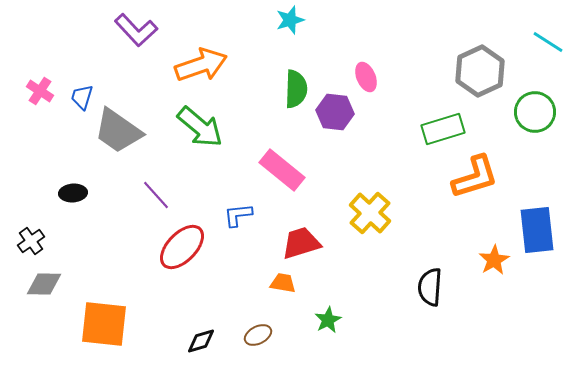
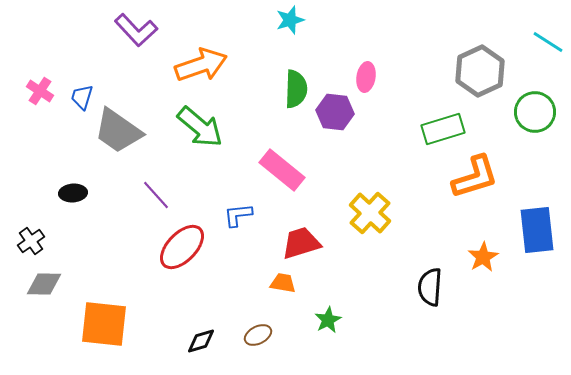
pink ellipse: rotated 32 degrees clockwise
orange star: moved 11 px left, 3 px up
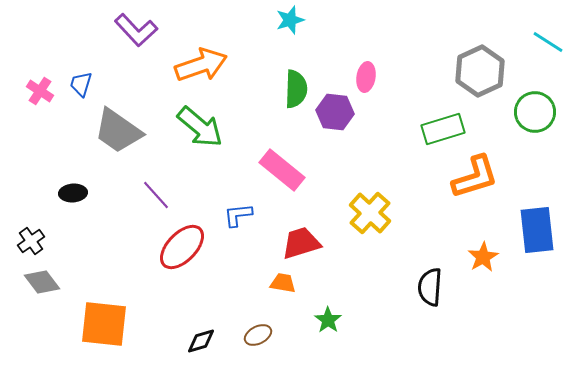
blue trapezoid: moved 1 px left, 13 px up
gray diamond: moved 2 px left, 2 px up; rotated 51 degrees clockwise
green star: rotated 8 degrees counterclockwise
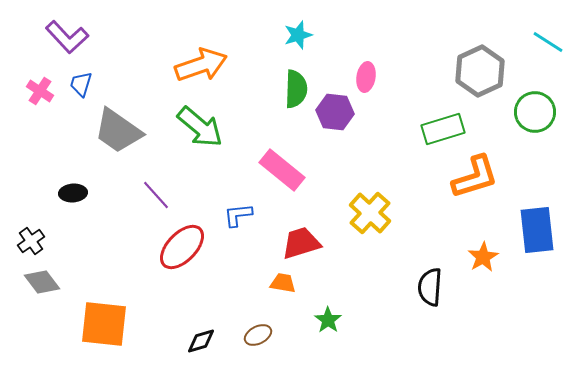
cyan star: moved 8 px right, 15 px down
purple L-shape: moved 69 px left, 7 px down
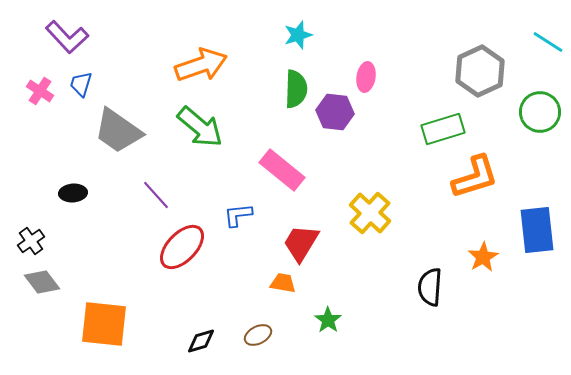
green circle: moved 5 px right
red trapezoid: rotated 42 degrees counterclockwise
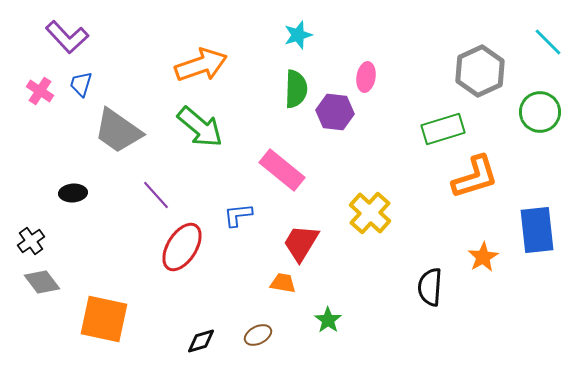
cyan line: rotated 12 degrees clockwise
red ellipse: rotated 12 degrees counterclockwise
orange square: moved 5 px up; rotated 6 degrees clockwise
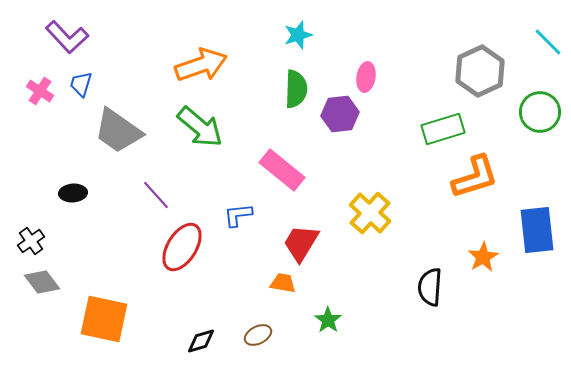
purple hexagon: moved 5 px right, 2 px down; rotated 12 degrees counterclockwise
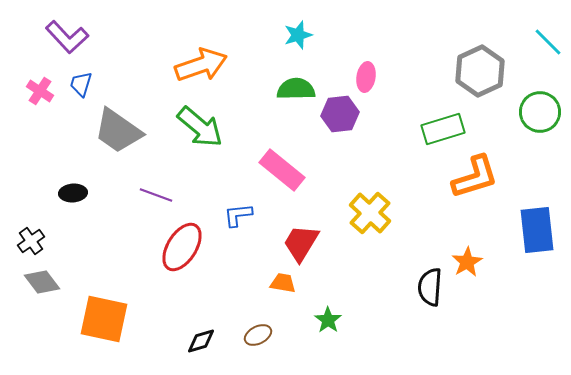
green semicircle: rotated 93 degrees counterclockwise
purple line: rotated 28 degrees counterclockwise
orange star: moved 16 px left, 5 px down
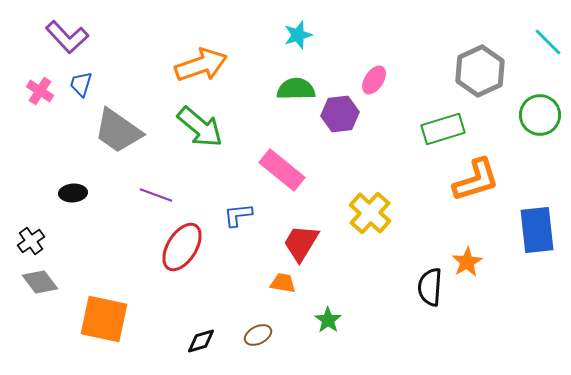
pink ellipse: moved 8 px right, 3 px down; rotated 24 degrees clockwise
green circle: moved 3 px down
orange L-shape: moved 1 px right, 3 px down
gray diamond: moved 2 px left
